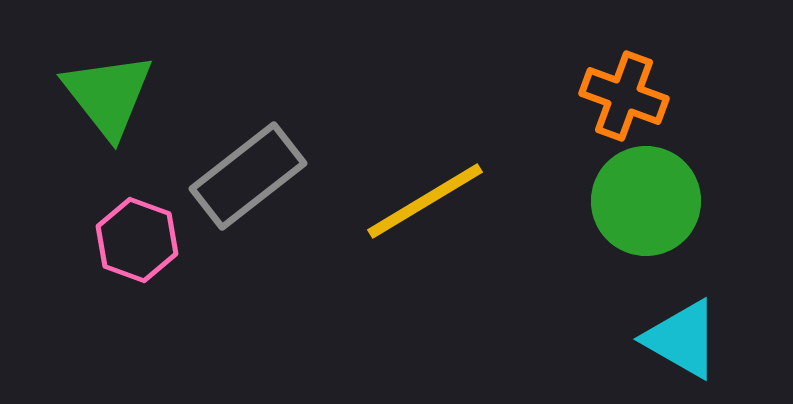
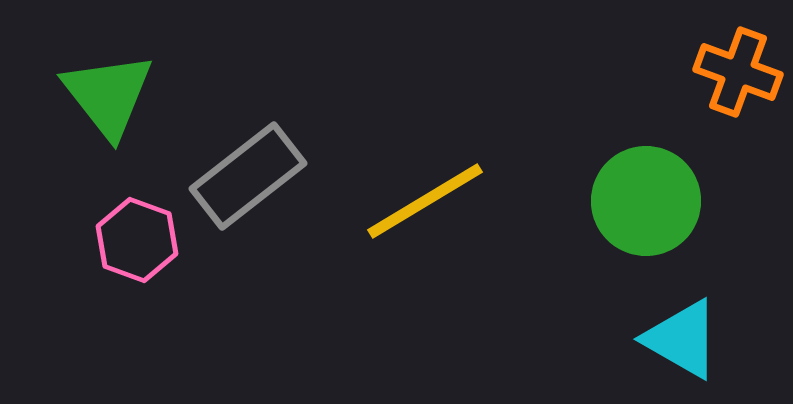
orange cross: moved 114 px right, 24 px up
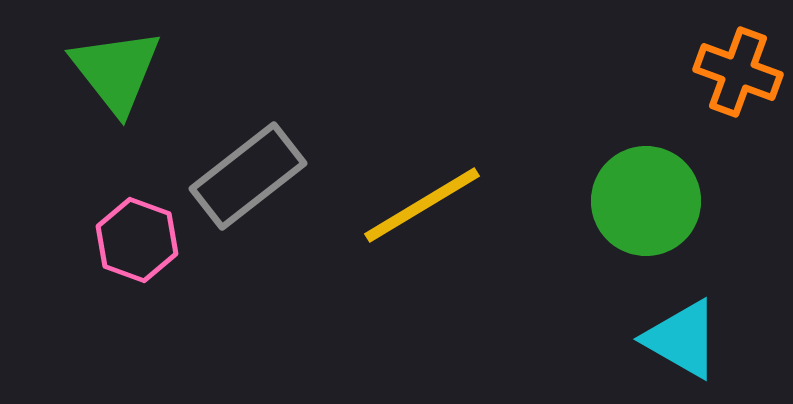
green triangle: moved 8 px right, 24 px up
yellow line: moved 3 px left, 4 px down
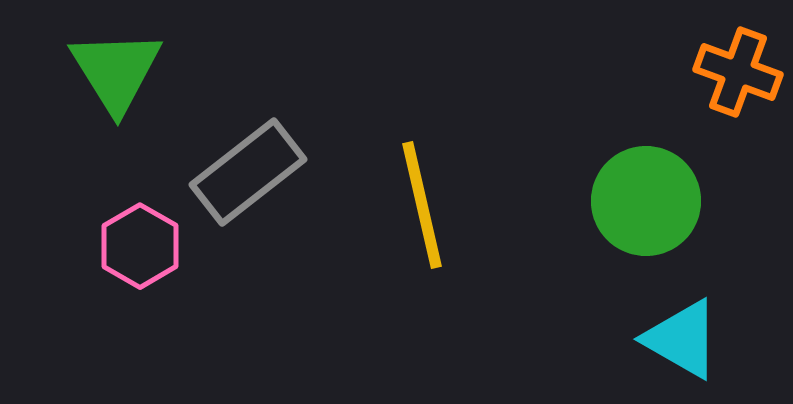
green triangle: rotated 6 degrees clockwise
gray rectangle: moved 4 px up
yellow line: rotated 72 degrees counterclockwise
pink hexagon: moved 3 px right, 6 px down; rotated 10 degrees clockwise
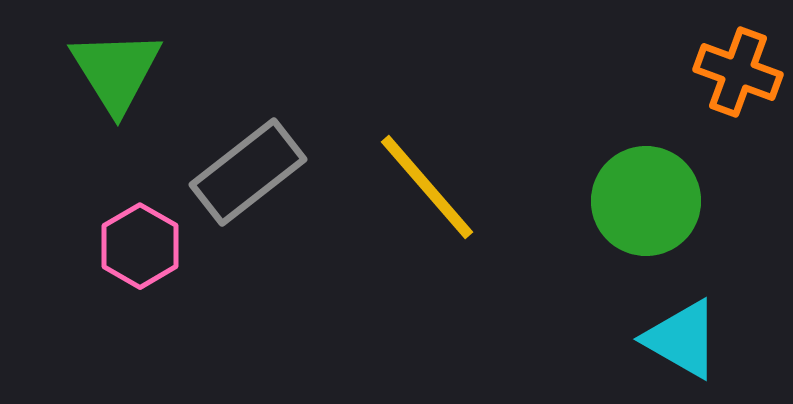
yellow line: moved 5 px right, 18 px up; rotated 28 degrees counterclockwise
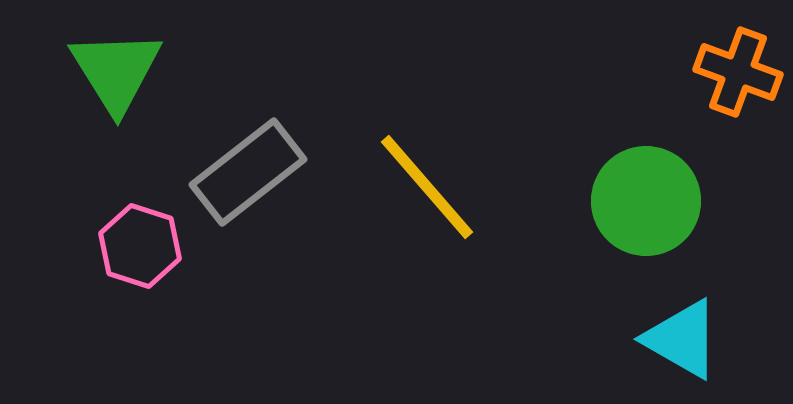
pink hexagon: rotated 12 degrees counterclockwise
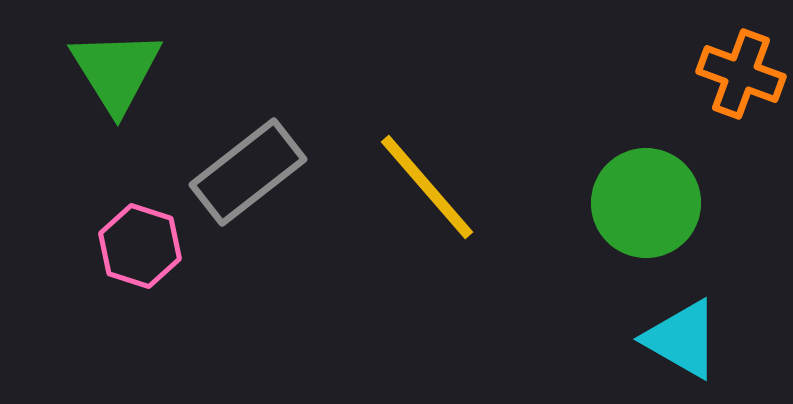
orange cross: moved 3 px right, 2 px down
green circle: moved 2 px down
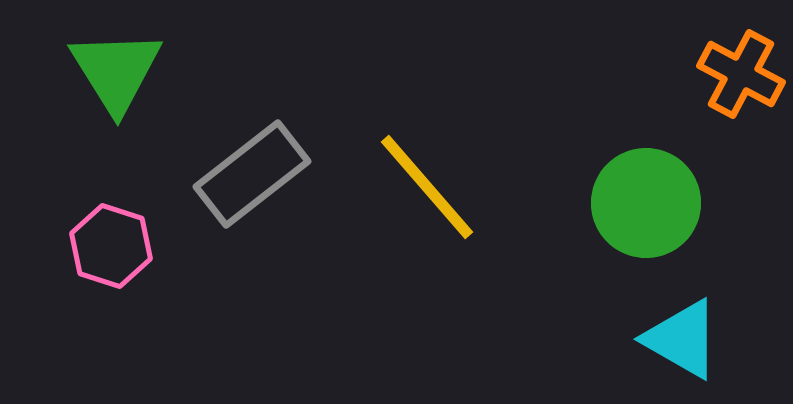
orange cross: rotated 8 degrees clockwise
gray rectangle: moved 4 px right, 2 px down
pink hexagon: moved 29 px left
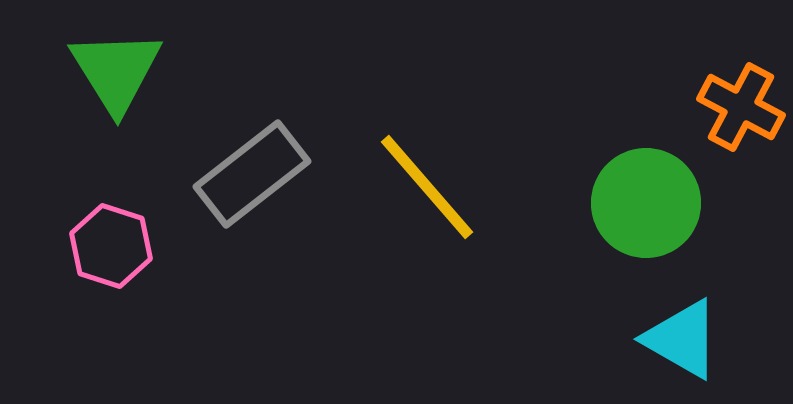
orange cross: moved 33 px down
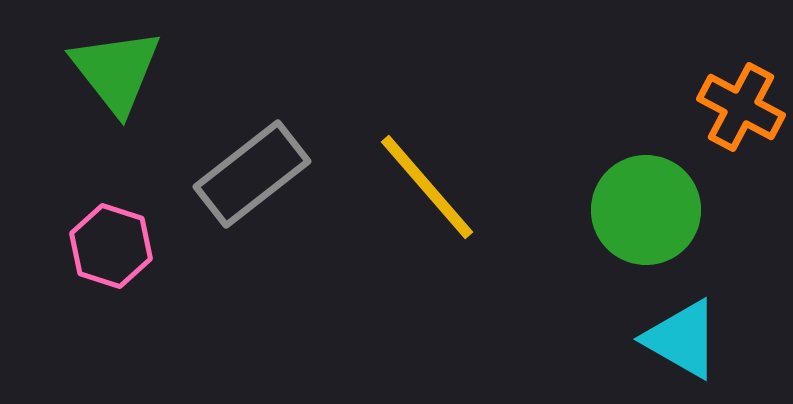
green triangle: rotated 6 degrees counterclockwise
green circle: moved 7 px down
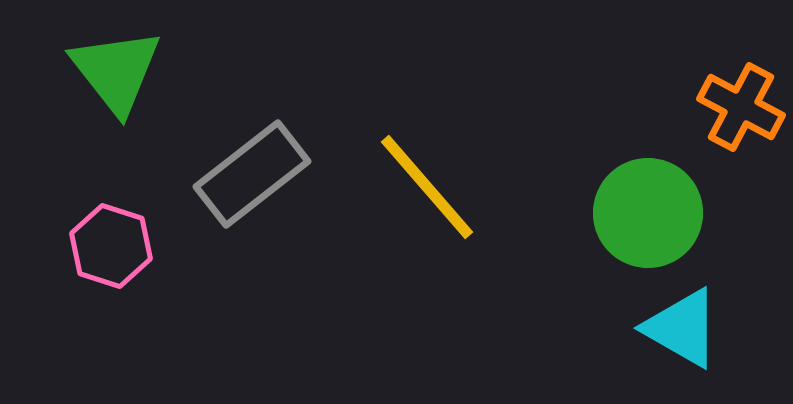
green circle: moved 2 px right, 3 px down
cyan triangle: moved 11 px up
